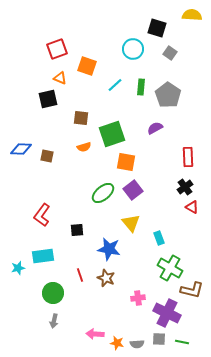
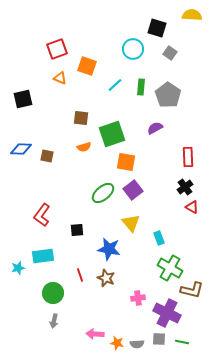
black square at (48, 99): moved 25 px left
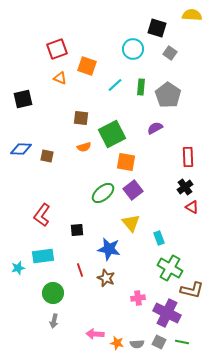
green square at (112, 134): rotated 8 degrees counterclockwise
red line at (80, 275): moved 5 px up
gray square at (159, 339): moved 3 px down; rotated 24 degrees clockwise
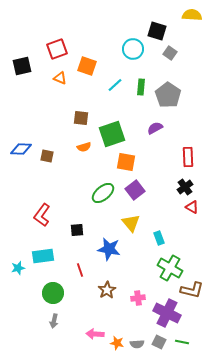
black square at (157, 28): moved 3 px down
black square at (23, 99): moved 1 px left, 33 px up
green square at (112, 134): rotated 8 degrees clockwise
purple square at (133, 190): moved 2 px right
brown star at (106, 278): moved 1 px right, 12 px down; rotated 18 degrees clockwise
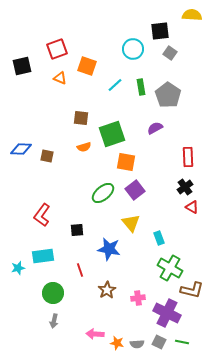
black square at (157, 31): moved 3 px right; rotated 24 degrees counterclockwise
green rectangle at (141, 87): rotated 14 degrees counterclockwise
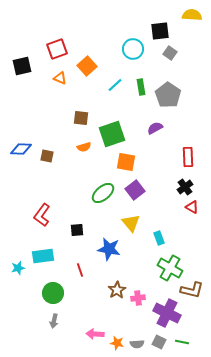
orange square at (87, 66): rotated 30 degrees clockwise
brown star at (107, 290): moved 10 px right
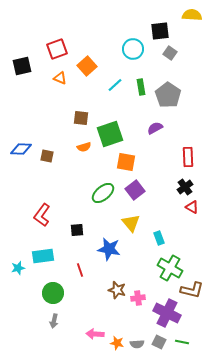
green square at (112, 134): moved 2 px left
brown star at (117, 290): rotated 24 degrees counterclockwise
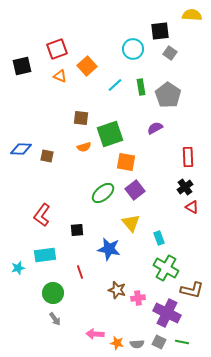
orange triangle at (60, 78): moved 2 px up
cyan rectangle at (43, 256): moved 2 px right, 1 px up
green cross at (170, 268): moved 4 px left
red line at (80, 270): moved 2 px down
gray arrow at (54, 321): moved 1 px right, 2 px up; rotated 48 degrees counterclockwise
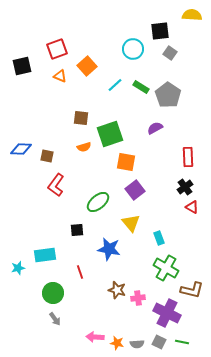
green rectangle at (141, 87): rotated 49 degrees counterclockwise
green ellipse at (103, 193): moved 5 px left, 9 px down
red L-shape at (42, 215): moved 14 px right, 30 px up
pink arrow at (95, 334): moved 3 px down
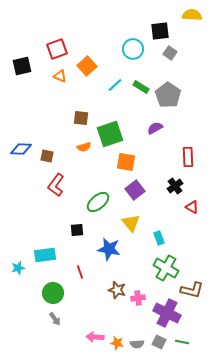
black cross at (185, 187): moved 10 px left, 1 px up
